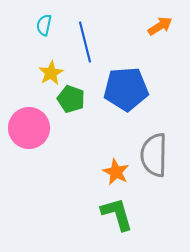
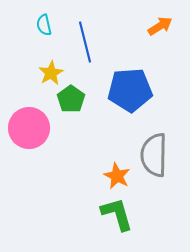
cyan semicircle: rotated 25 degrees counterclockwise
blue pentagon: moved 4 px right, 1 px down
green pentagon: rotated 16 degrees clockwise
orange star: moved 1 px right, 4 px down
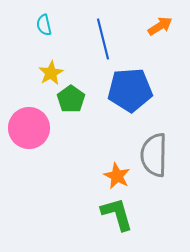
blue line: moved 18 px right, 3 px up
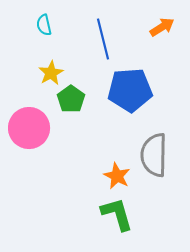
orange arrow: moved 2 px right, 1 px down
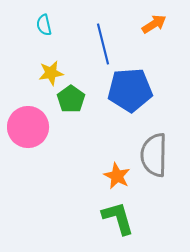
orange arrow: moved 8 px left, 3 px up
blue line: moved 5 px down
yellow star: rotated 20 degrees clockwise
pink circle: moved 1 px left, 1 px up
green L-shape: moved 1 px right, 4 px down
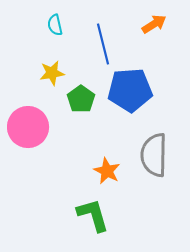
cyan semicircle: moved 11 px right
yellow star: moved 1 px right
green pentagon: moved 10 px right
orange star: moved 10 px left, 5 px up
green L-shape: moved 25 px left, 3 px up
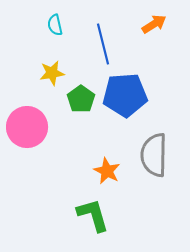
blue pentagon: moved 5 px left, 5 px down
pink circle: moved 1 px left
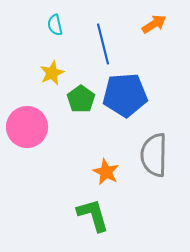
yellow star: rotated 15 degrees counterclockwise
orange star: moved 1 px left, 1 px down
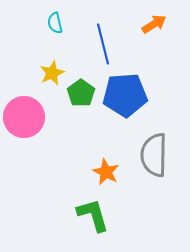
cyan semicircle: moved 2 px up
green pentagon: moved 6 px up
pink circle: moved 3 px left, 10 px up
